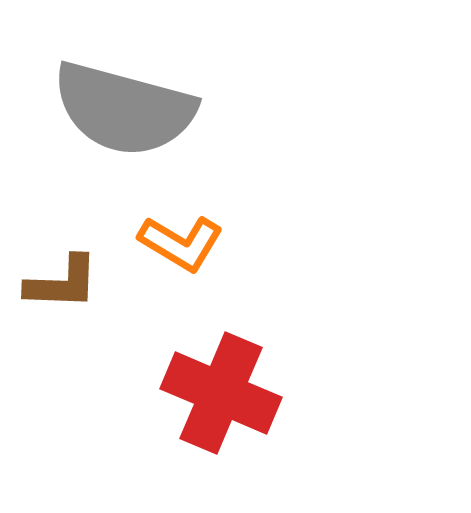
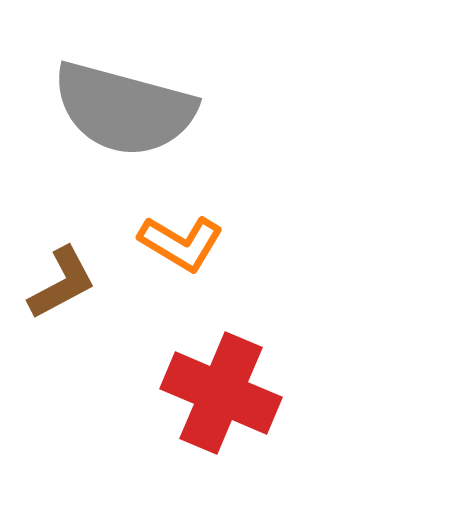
brown L-shape: rotated 30 degrees counterclockwise
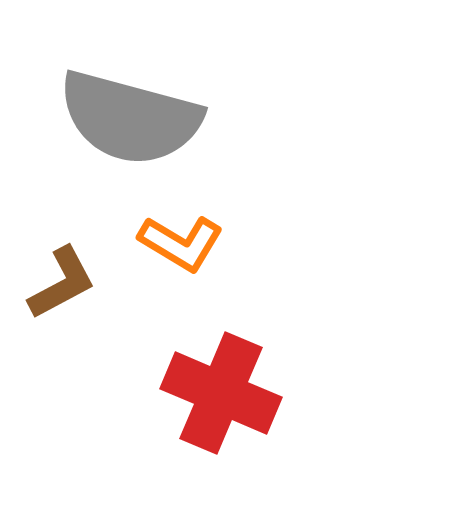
gray semicircle: moved 6 px right, 9 px down
